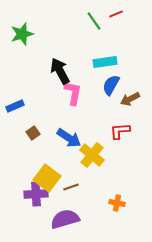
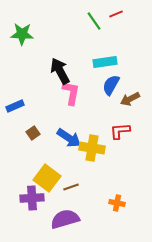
green star: rotated 20 degrees clockwise
pink L-shape: moved 2 px left
yellow cross: moved 7 px up; rotated 30 degrees counterclockwise
purple cross: moved 4 px left, 4 px down
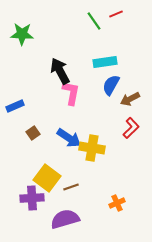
red L-shape: moved 11 px right, 3 px up; rotated 140 degrees clockwise
orange cross: rotated 35 degrees counterclockwise
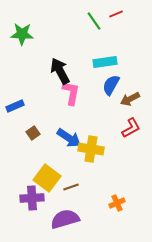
red L-shape: rotated 15 degrees clockwise
yellow cross: moved 1 px left, 1 px down
